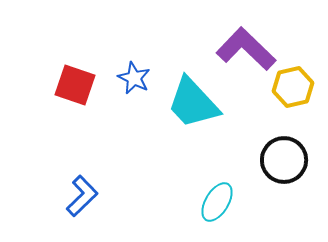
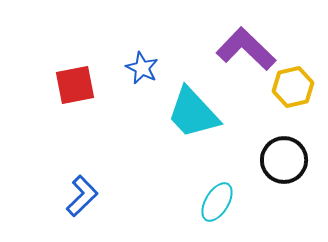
blue star: moved 8 px right, 10 px up
red square: rotated 30 degrees counterclockwise
cyan trapezoid: moved 10 px down
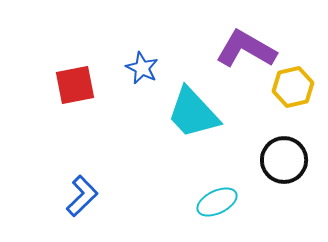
purple L-shape: rotated 14 degrees counterclockwise
cyan ellipse: rotated 33 degrees clockwise
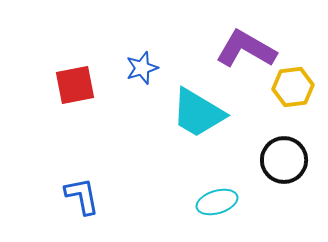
blue star: rotated 28 degrees clockwise
yellow hexagon: rotated 6 degrees clockwise
cyan trapezoid: moved 5 px right; rotated 16 degrees counterclockwise
blue L-shape: rotated 57 degrees counterclockwise
cyan ellipse: rotated 9 degrees clockwise
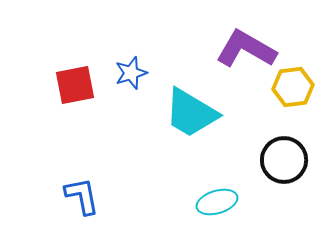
blue star: moved 11 px left, 5 px down
cyan trapezoid: moved 7 px left
